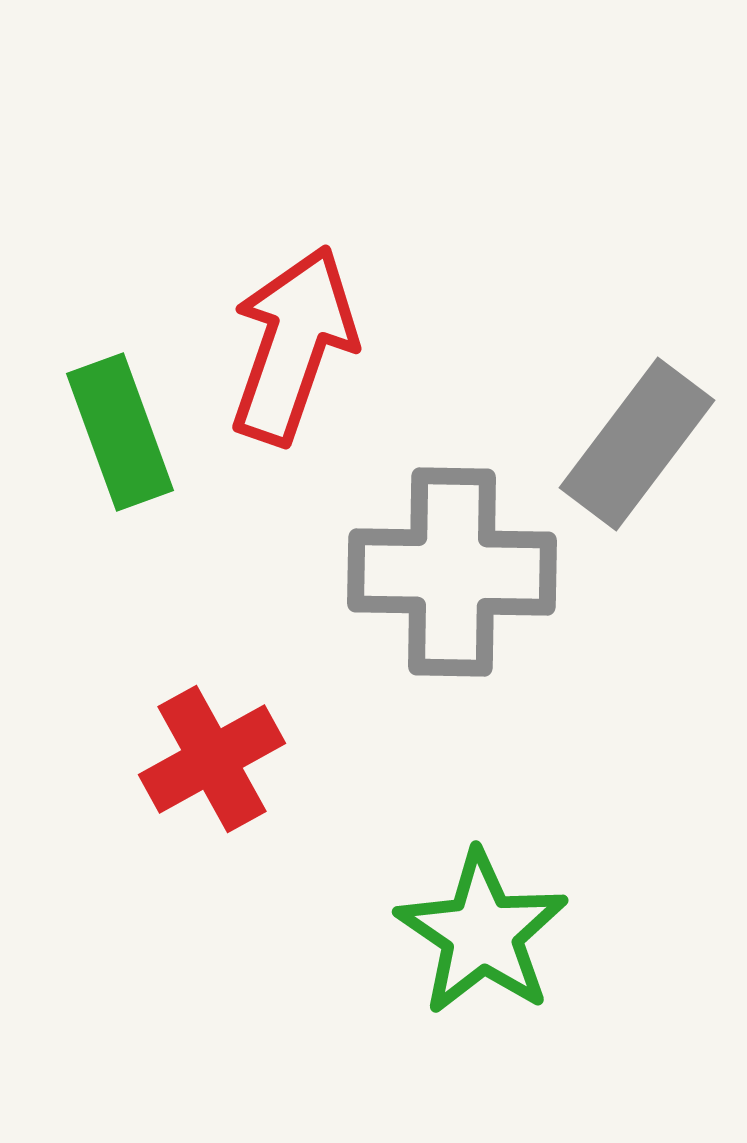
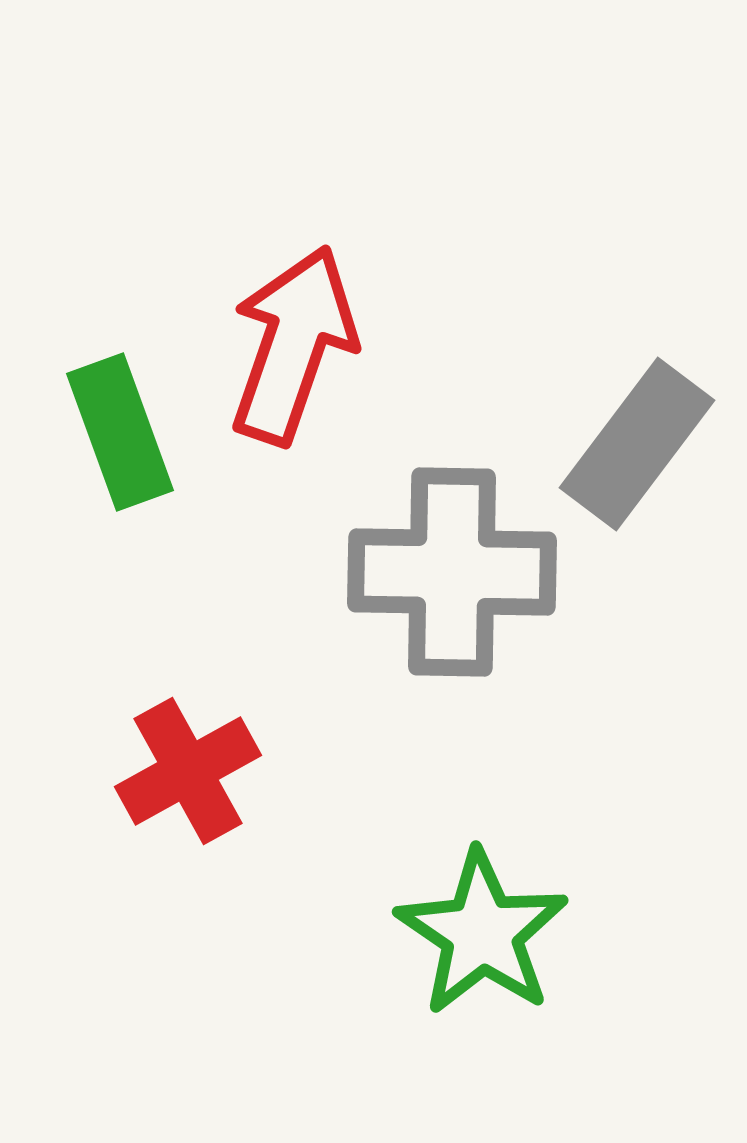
red cross: moved 24 px left, 12 px down
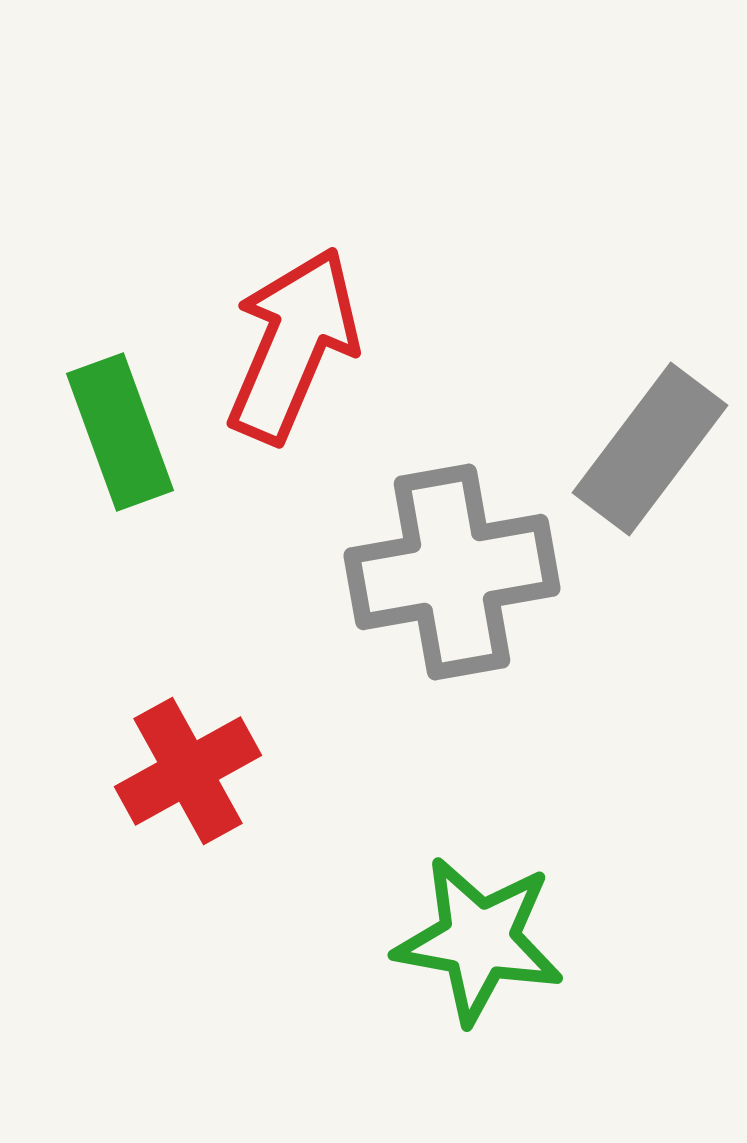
red arrow: rotated 4 degrees clockwise
gray rectangle: moved 13 px right, 5 px down
gray cross: rotated 11 degrees counterclockwise
green star: moved 3 px left, 7 px down; rotated 24 degrees counterclockwise
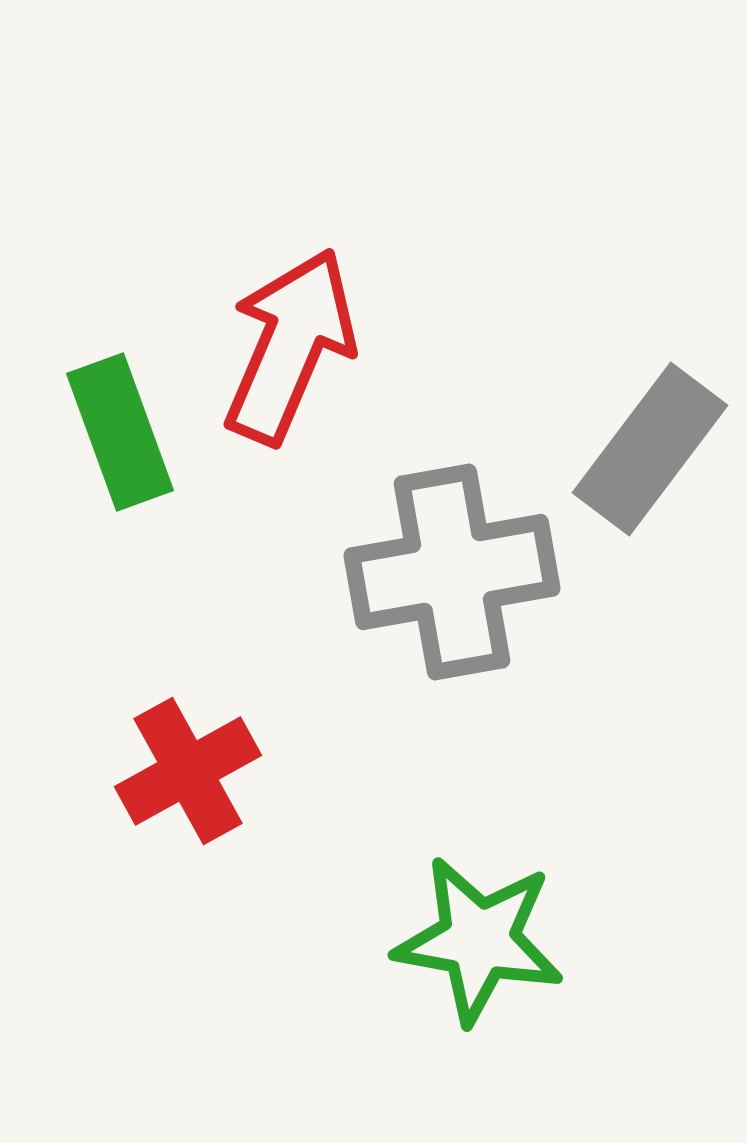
red arrow: moved 3 px left, 1 px down
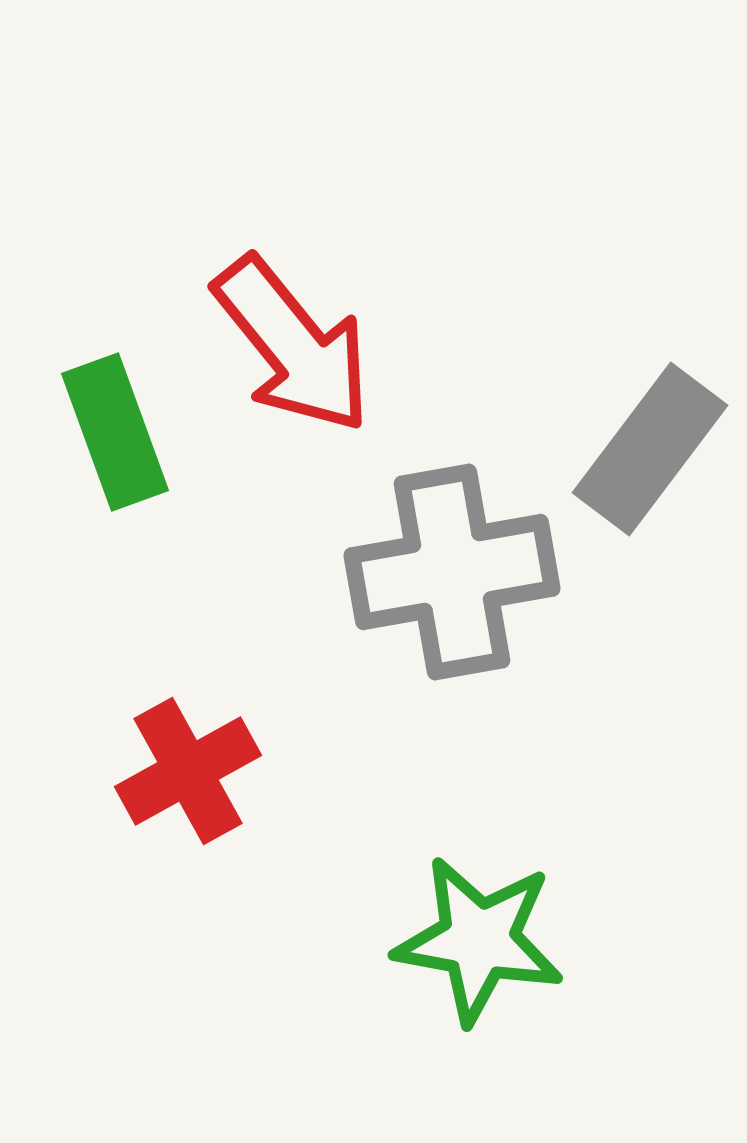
red arrow: moved 3 px right, 1 px up; rotated 118 degrees clockwise
green rectangle: moved 5 px left
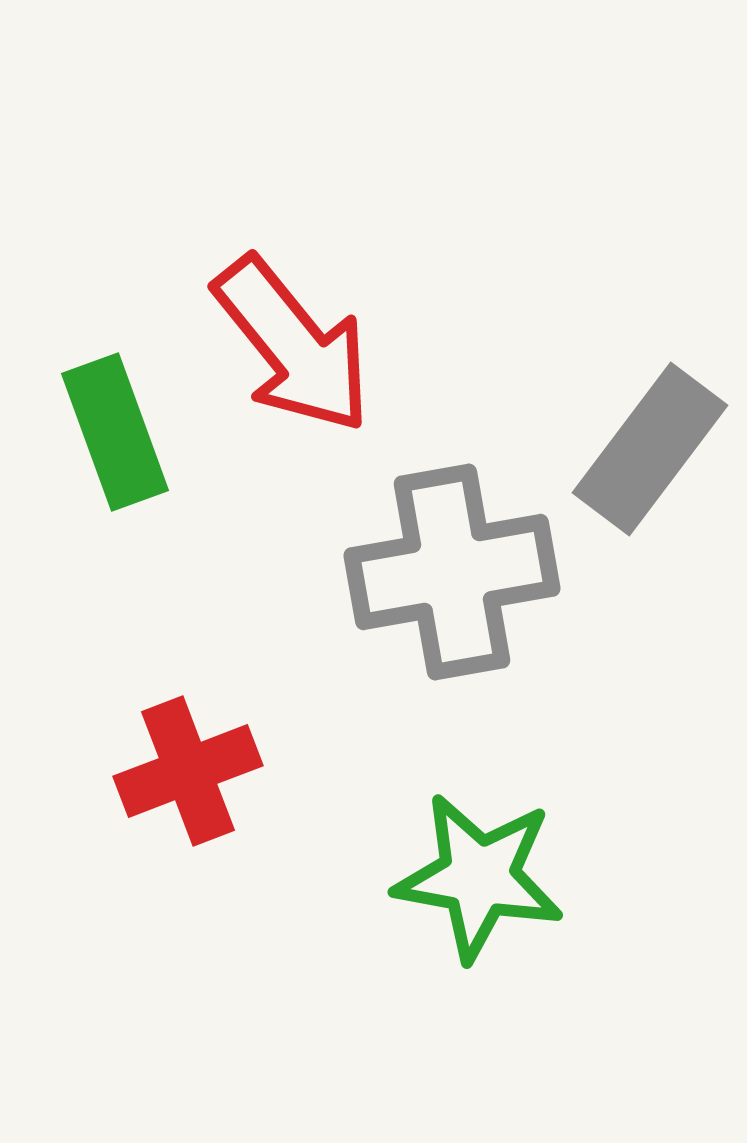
red cross: rotated 8 degrees clockwise
green star: moved 63 px up
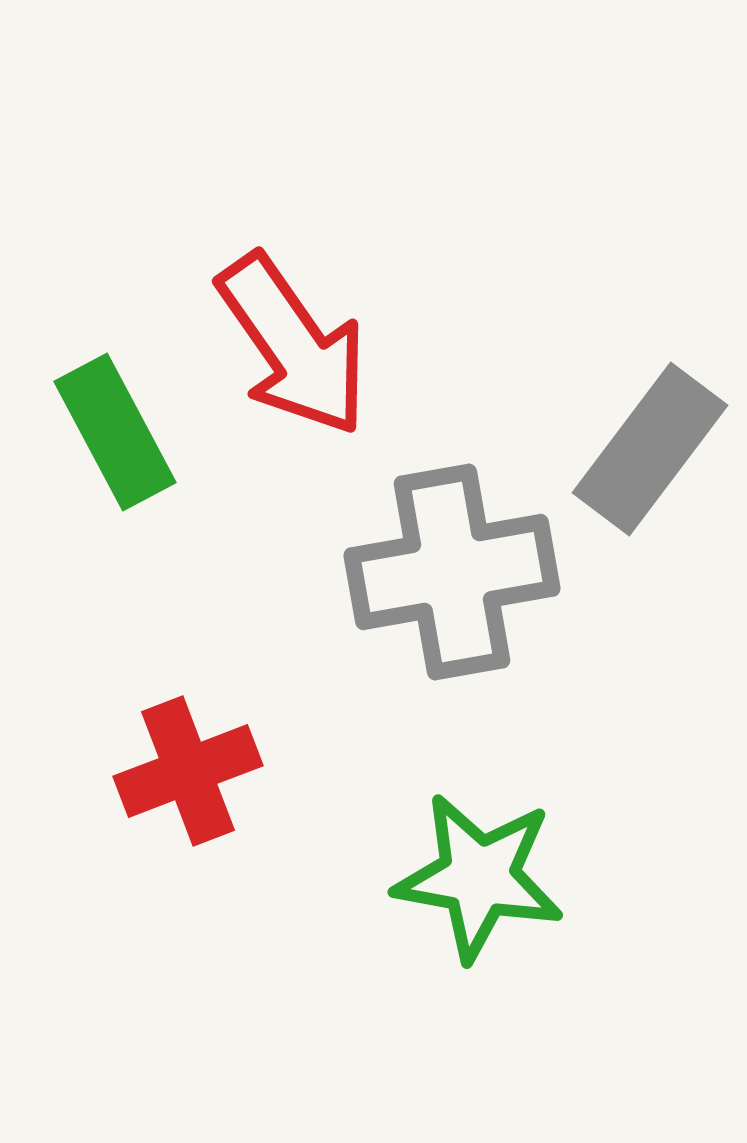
red arrow: rotated 4 degrees clockwise
green rectangle: rotated 8 degrees counterclockwise
